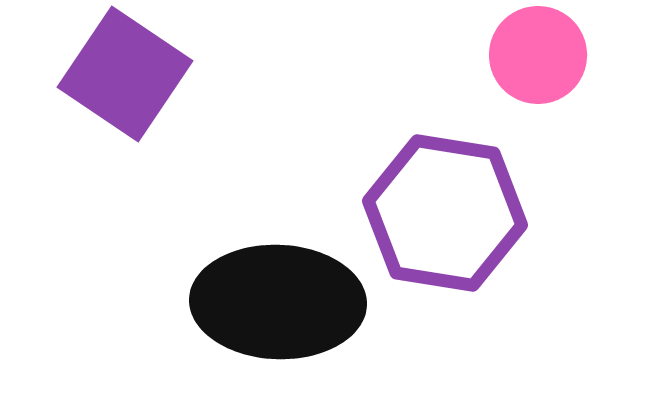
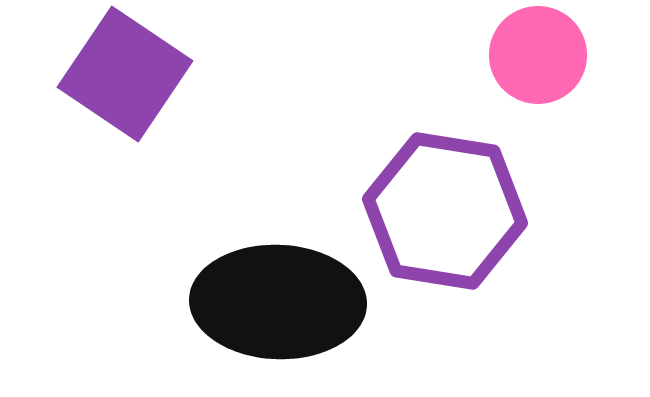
purple hexagon: moved 2 px up
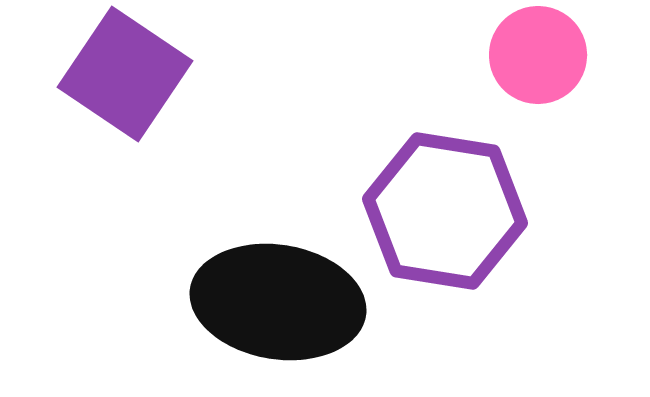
black ellipse: rotated 7 degrees clockwise
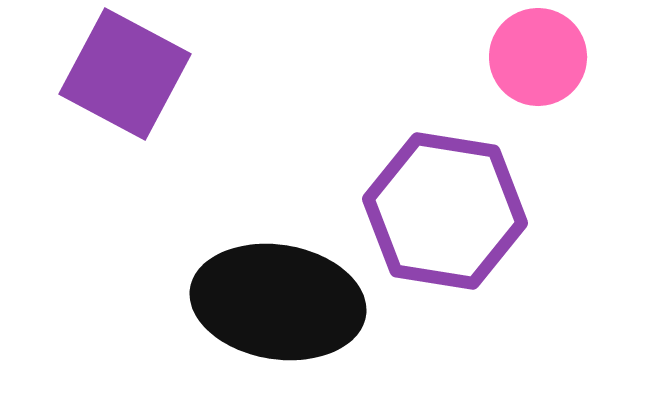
pink circle: moved 2 px down
purple square: rotated 6 degrees counterclockwise
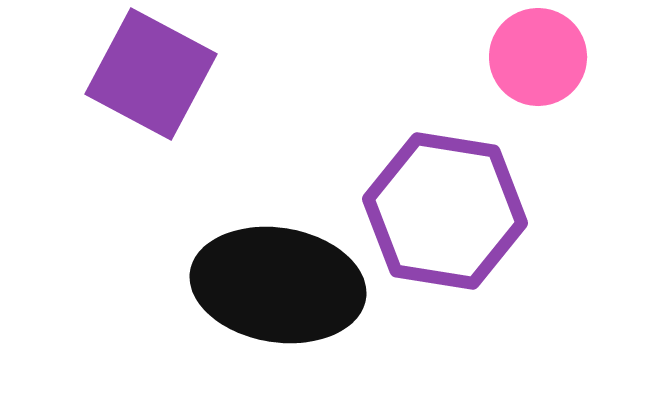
purple square: moved 26 px right
black ellipse: moved 17 px up
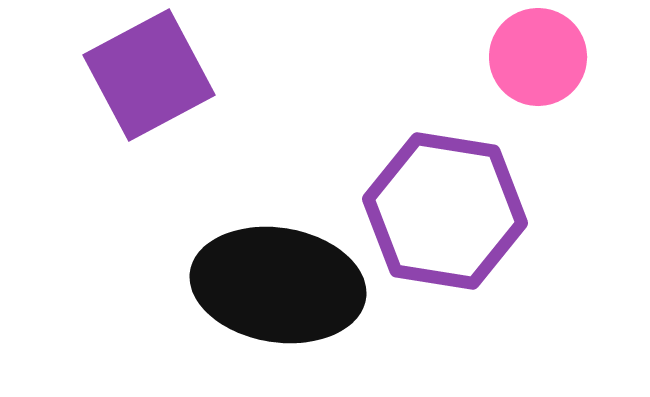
purple square: moved 2 px left, 1 px down; rotated 34 degrees clockwise
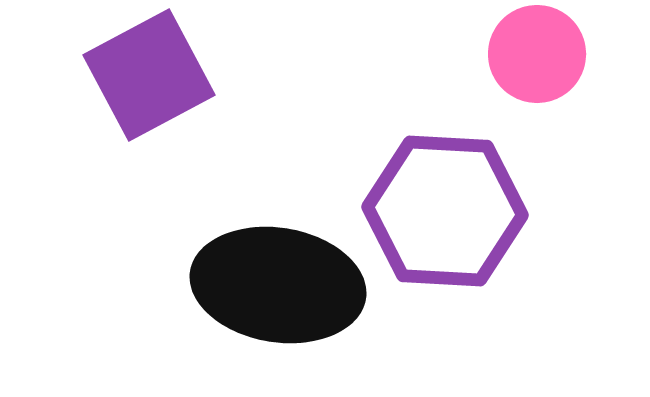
pink circle: moved 1 px left, 3 px up
purple hexagon: rotated 6 degrees counterclockwise
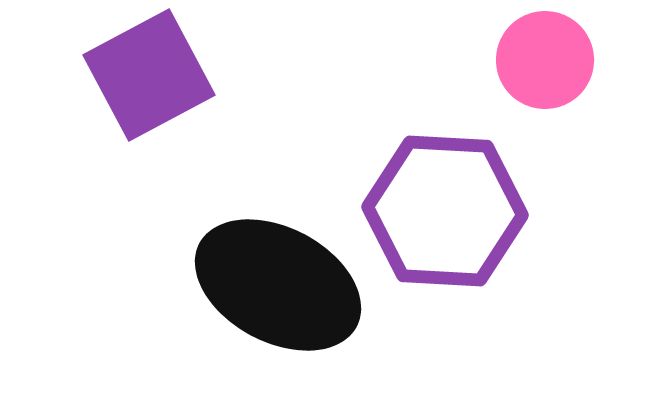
pink circle: moved 8 px right, 6 px down
black ellipse: rotated 19 degrees clockwise
